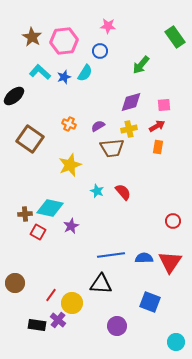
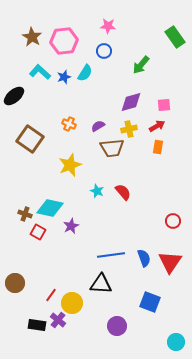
blue circle: moved 4 px right
brown cross: rotated 24 degrees clockwise
blue semicircle: rotated 72 degrees clockwise
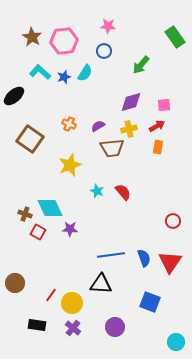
cyan diamond: rotated 52 degrees clockwise
purple star: moved 1 px left, 3 px down; rotated 28 degrees clockwise
purple cross: moved 15 px right, 8 px down
purple circle: moved 2 px left, 1 px down
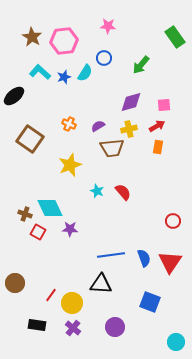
blue circle: moved 7 px down
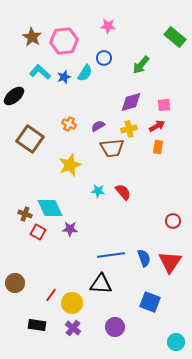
green rectangle: rotated 15 degrees counterclockwise
cyan star: moved 1 px right; rotated 16 degrees counterclockwise
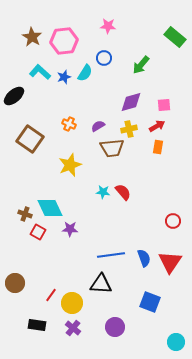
cyan star: moved 5 px right, 1 px down
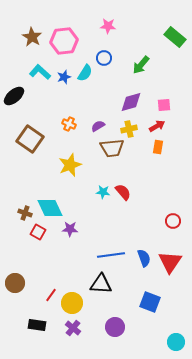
brown cross: moved 1 px up
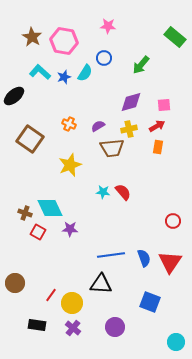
pink hexagon: rotated 16 degrees clockwise
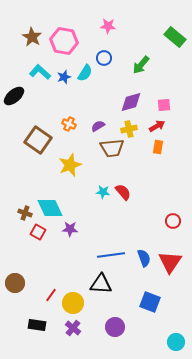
brown square: moved 8 px right, 1 px down
yellow circle: moved 1 px right
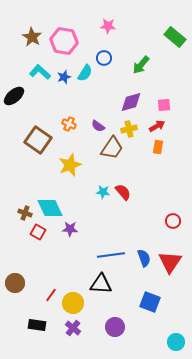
purple semicircle: rotated 112 degrees counterclockwise
brown trapezoid: rotated 50 degrees counterclockwise
